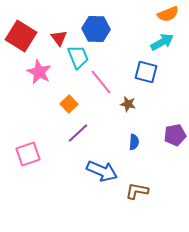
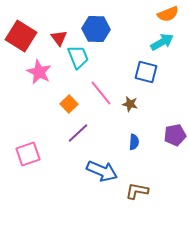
pink line: moved 11 px down
brown star: moved 2 px right
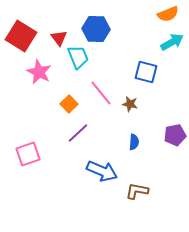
cyan arrow: moved 10 px right
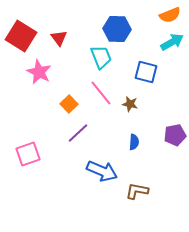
orange semicircle: moved 2 px right, 1 px down
blue hexagon: moved 21 px right
cyan trapezoid: moved 23 px right
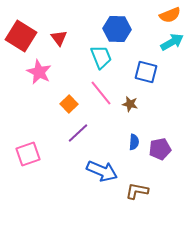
purple pentagon: moved 15 px left, 14 px down
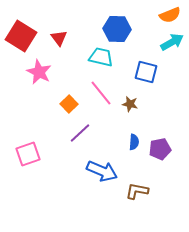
cyan trapezoid: rotated 55 degrees counterclockwise
purple line: moved 2 px right
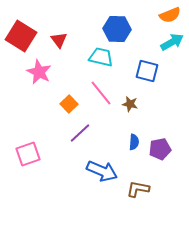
red triangle: moved 2 px down
blue square: moved 1 px right, 1 px up
brown L-shape: moved 1 px right, 2 px up
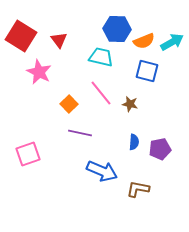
orange semicircle: moved 26 px left, 26 px down
purple line: rotated 55 degrees clockwise
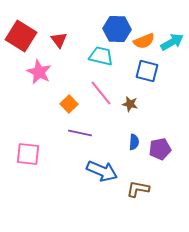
cyan trapezoid: moved 1 px up
pink square: rotated 25 degrees clockwise
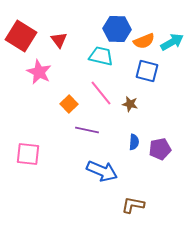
purple line: moved 7 px right, 3 px up
brown L-shape: moved 5 px left, 16 px down
